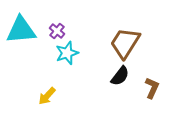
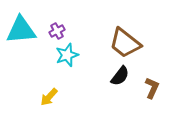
purple cross: rotated 21 degrees clockwise
brown trapezoid: rotated 84 degrees counterclockwise
cyan star: moved 2 px down
yellow arrow: moved 2 px right, 1 px down
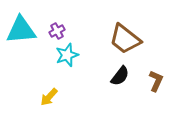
brown trapezoid: moved 4 px up
brown L-shape: moved 4 px right, 7 px up
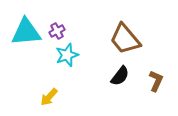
cyan triangle: moved 5 px right, 2 px down
brown trapezoid: rotated 12 degrees clockwise
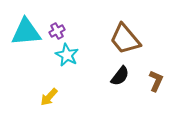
cyan star: rotated 25 degrees counterclockwise
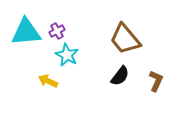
yellow arrow: moved 1 px left, 16 px up; rotated 72 degrees clockwise
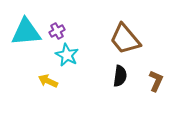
black semicircle: rotated 30 degrees counterclockwise
